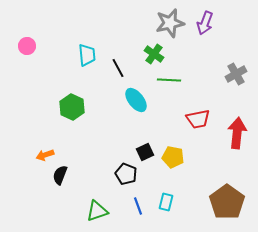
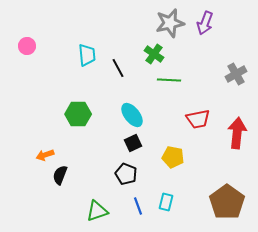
cyan ellipse: moved 4 px left, 15 px down
green hexagon: moved 6 px right, 7 px down; rotated 25 degrees counterclockwise
black square: moved 12 px left, 9 px up
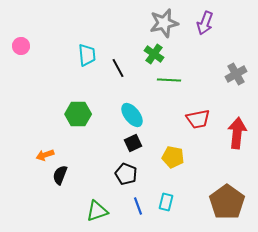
gray star: moved 6 px left
pink circle: moved 6 px left
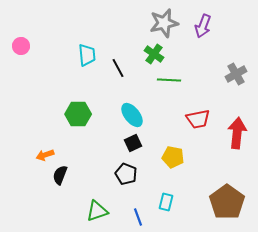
purple arrow: moved 2 px left, 3 px down
blue line: moved 11 px down
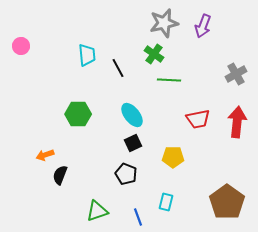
red arrow: moved 11 px up
yellow pentagon: rotated 10 degrees counterclockwise
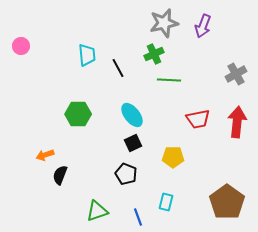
green cross: rotated 30 degrees clockwise
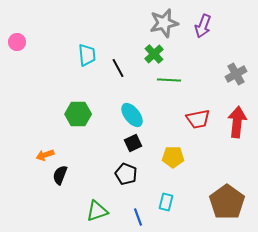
pink circle: moved 4 px left, 4 px up
green cross: rotated 18 degrees counterclockwise
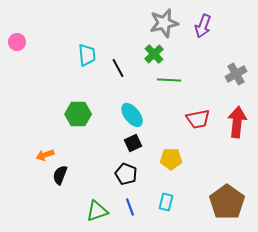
yellow pentagon: moved 2 px left, 2 px down
blue line: moved 8 px left, 10 px up
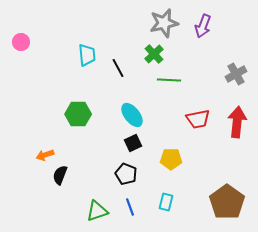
pink circle: moved 4 px right
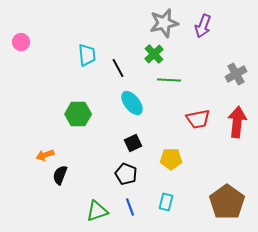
cyan ellipse: moved 12 px up
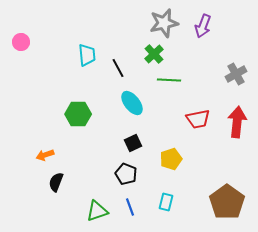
yellow pentagon: rotated 20 degrees counterclockwise
black semicircle: moved 4 px left, 7 px down
